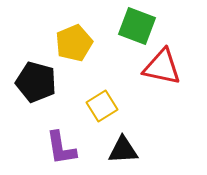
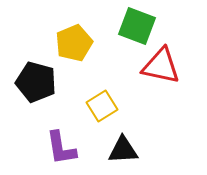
red triangle: moved 1 px left, 1 px up
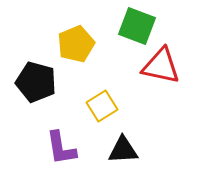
yellow pentagon: moved 2 px right, 1 px down
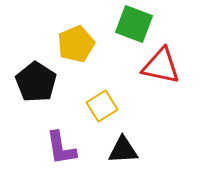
green square: moved 3 px left, 2 px up
black pentagon: rotated 18 degrees clockwise
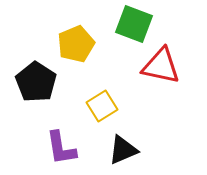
black triangle: rotated 20 degrees counterclockwise
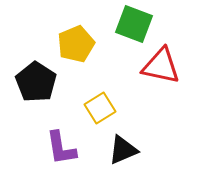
yellow square: moved 2 px left, 2 px down
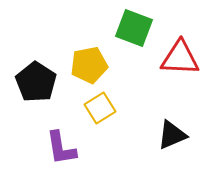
green square: moved 4 px down
yellow pentagon: moved 13 px right, 21 px down; rotated 12 degrees clockwise
red triangle: moved 19 px right, 8 px up; rotated 9 degrees counterclockwise
black triangle: moved 49 px right, 15 px up
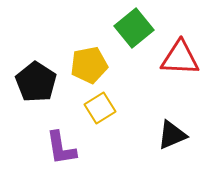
green square: rotated 30 degrees clockwise
